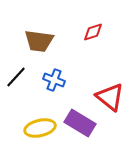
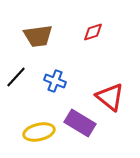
brown trapezoid: moved 1 px left, 5 px up; rotated 16 degrees counterclockwise
blue cross: moved 1 px right, 1 px down
yellow ellipse: moved 1 px left, 4 px down
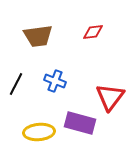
red diamond: rotated 10 degrees clockwise
black line: moved 7 px down; rotated 15 degrees counterclockwise
red triangle: rotated 28 degrees clockwise
purple rectangle: rotated 16 degrees counterclockwise
yellow ellipse: rotated 8 degrees clockwise
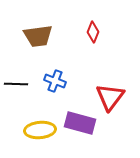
red diamond: rotated 60 degrees counterclockwise
black line: rotated 65 degrees clockwise
yellow ellipse: moved 1 px right, 2 px up
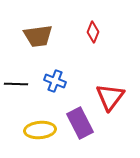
purple rectangle: rotated 48 degrees clockwise
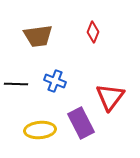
purple rectangle: moved 1 px right
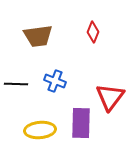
purple rectangle: rotated 28 degrees clockwise
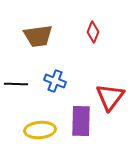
purple rectangle: moved 2 px up
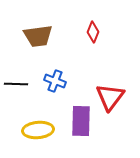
yellow ellipse: moved 2 px left
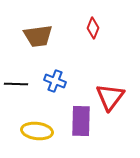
red diamond: moved 4 px up
yellow ellipse: moved 1 px left, 1 px down; rotated 12 degrees clockwise
